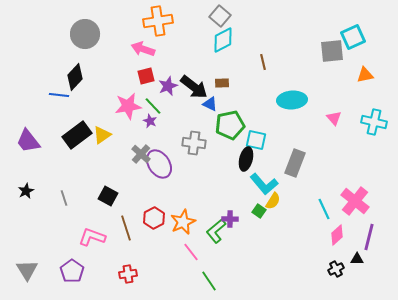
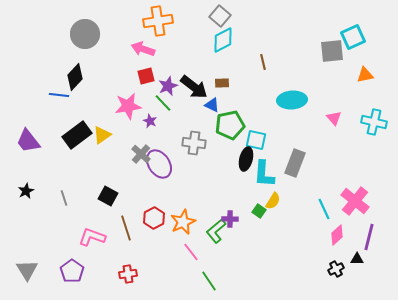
blue triangle at (210, 104): moved 2 px right, 1 px down
green line at (153, 106): moved 10 px right, 3 px up
cyan L-shape at (264, 184): moved 10 px up; rotated 44 degrees clockwise
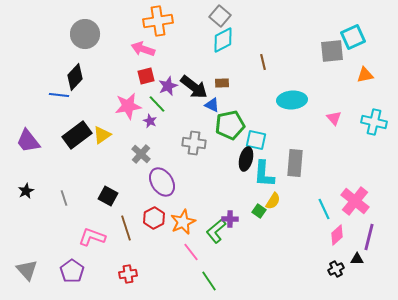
green line at (163, 103): moved 6 px left, 1 px down
gray rectangle at (295, 163): rotated 16 degrees counterclockwise
purple ellipse at (159, 164): moved 3 px right, 18 px down
gray triangle at (27, 270): rotated 10 degrees counterclockwise
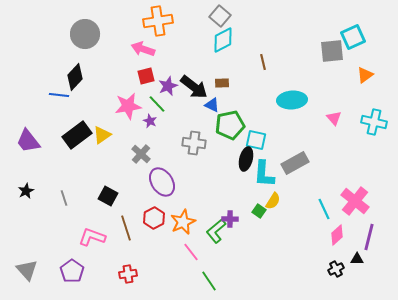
orange triangle at (365, 75): rotated 24 degrees counterclockwise
gray rectangle at (295, 163): rotated 56 degrees clockwise
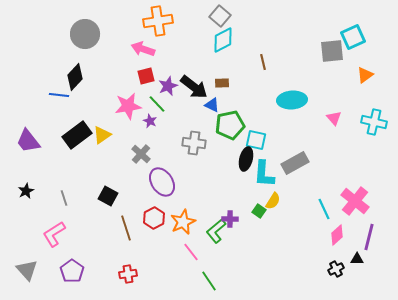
pink L-shape at (92, 237): moved 38 px left, 3 px up; rotated 52 degrees counterclockwise
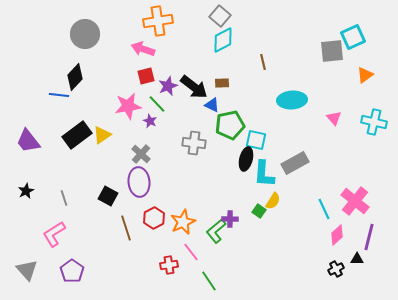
purple ellipse at (162, 182): moved 23 px left; rotated 28 degrees clockwise
red cross at (128, 274): moved 41 px right, 9 px up
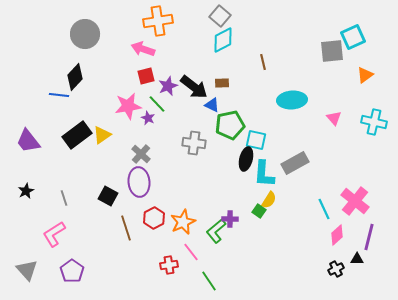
purple star at (150, 121): moved 2 px left, 3 px up
yellow semicircle at (273, 201): moved 4 px left, 1 px up
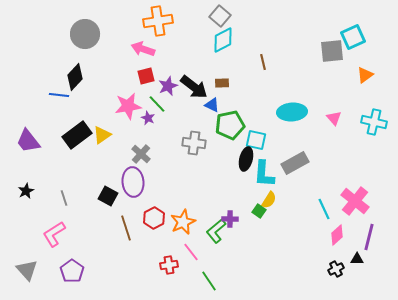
cyan ellipse at (292, 100): moved 12 px down
purple ellipse at (139, 182): moved 6 px left
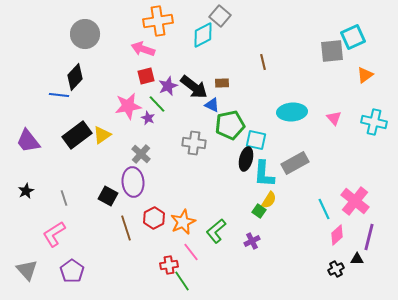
cyan diamond at (223, 40): moved 20 px left, 5 px up
purple cross at (230, 219): moved 22 px right, 22 px down; rotated 28 degrees counterclockwise
green line at (209, 281): moved 27 px left
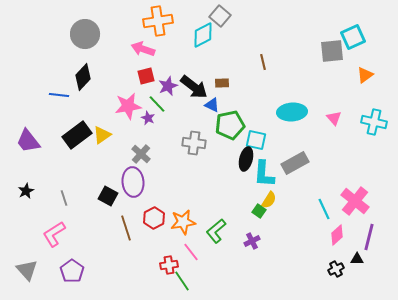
black diamond at (75, 77): moved 8 px right
orange star at (183, 222): rotated 15 degrees clockwise
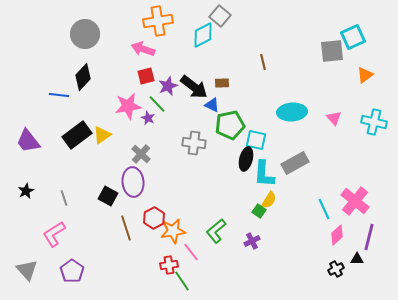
orange star at (183, 222): moved 10 px left, 9 px down
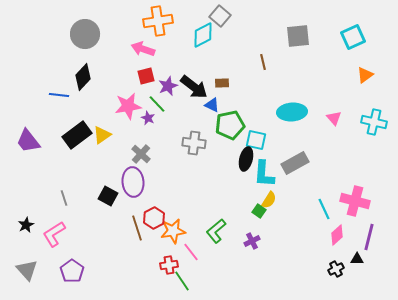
gray square at (332, 51): moved 34 px left, 15 px up
black star at (26, 191): moved 34 px down
pink cross at (355, 201): rotated 24 degrees counterclockwise
brown line at (126, 228): moved 11 px right
